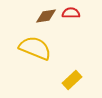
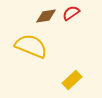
red semicircle: rotated 36 degrees counterclockwise
yellow semicircle: moved 4 px left, 2 px up
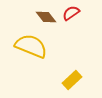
brown diamond: moved 1 px down; rotated 60 degrees clockwise
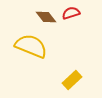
red semicircle: rotated 18 degrees clockwise
